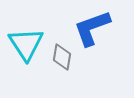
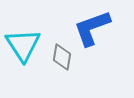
cyan triangle: moved 3 px left, 1 px down
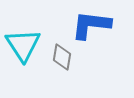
blue L-shape: moved 1 px left, 3 px up; rotated 27 degrees clockwise
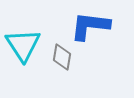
blue L-shape: moved 1 px left, 1 px down
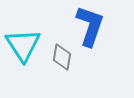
blue L-shape: rotated 102 degrees clockwise
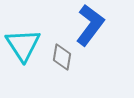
blue L-shape: moved 1 px up; rotated 18 degrees clockwise
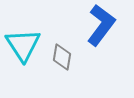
blue L-shape: moved 11 px right
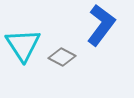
gray diamond: rotated 72 degrees counterclockwise
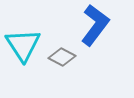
blue L-shape: moved 6 px left
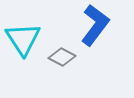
cyan triangle: moved 6 px up
